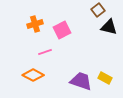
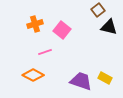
pink square: rotated 24 degrees counterclockwise
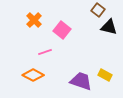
brown square: rotated 16 degrees counterclockwise
orange cross: moved 1 px left, 4 px up; rotated 28 degrees counterclockwise
yellow rectangle: moved 3 px up
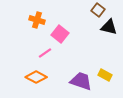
orange cross: moved 3 px right; rotated 28 degrees counterclockwise
pink square: moved 2 px left, 4 px down
pink line: moved 1 px down; rotated 16 degrees counterclockwise
orange diamond: moved 3 px right, 2 px down
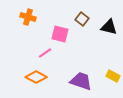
brown square: moved 16 px left, 9 px down
orange cross: moved 9 px left, 3 px up
pink square: rotated 24 degrees counterclockwise
yellow rectangle: moved 8 px right, 1 px down
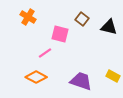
orange cross: rotated 14 degrees clockwise
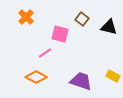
orange cross: moved 2 px left; rotated 14 degrees clockwise
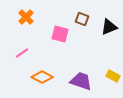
brown square: rotated 16 degrees counterclockwise
black triangle: rotated 36 degrees counterclockwise
pink line: moved 23 px left
orange diamond: moved 6 px right
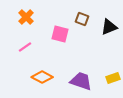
pink line: moved 3 px right, 6 px up
yellow rectangle: moved 2 px down; rotated 48 degrees counterclockwise
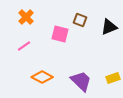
brown square: moved 2 px left, 1 px down
pink line: moved 1 px left, 1 px up
purple trapezoid: rotated 25 degrees clockwise
